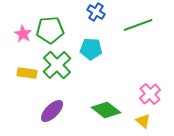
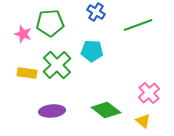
green pentagon: moved 7 px up
pink star: rotated 12 degrees counterclockwise
cyan pentagon: moved 1 px right, 2 px down
pink cross: moved 1 px left, 1 px up
purple ellipse: rotated 40 degrees clockwise
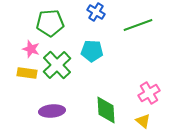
pink star: moved 8 px right, 15 px down
pink cross: rotated 10 degrees clockwise
green diamond: rotated 48 degrees clockwise
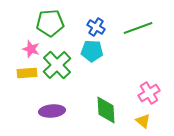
blue cross: moved 15 px down
green line: moved 3 px down
yellow rectangle: rotated 12 degrees counterclockwise
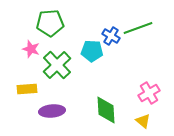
blue cross: moved 15 px right, 9 px down
yellow rectangle: moved 16 px down
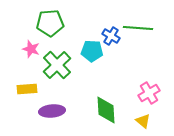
green line: rotated 24 degrees clockwise
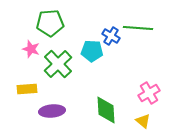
green cross: moved 1 px right, 1 px up
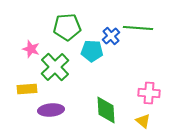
green pentagon: moved 17 px right, 4 px down
blue cross: rotated 18 degrees clockwise
green cross: moved 3 px left, 3 px down
pink cross: rotated 35 degrees clockwise
purple ellipse: moved 1 px left, 1 px up
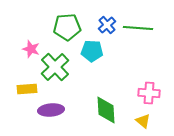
blue cross: moved 4 px left, 11 px up
